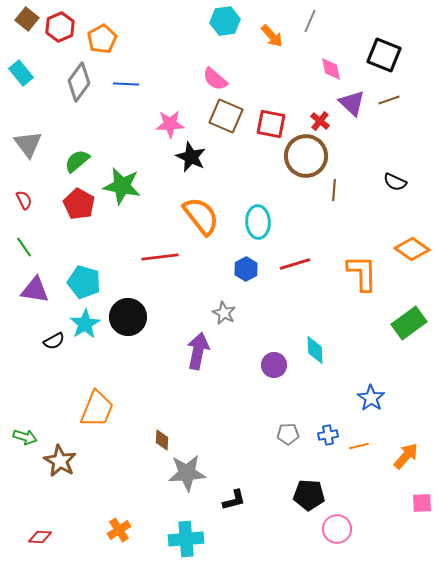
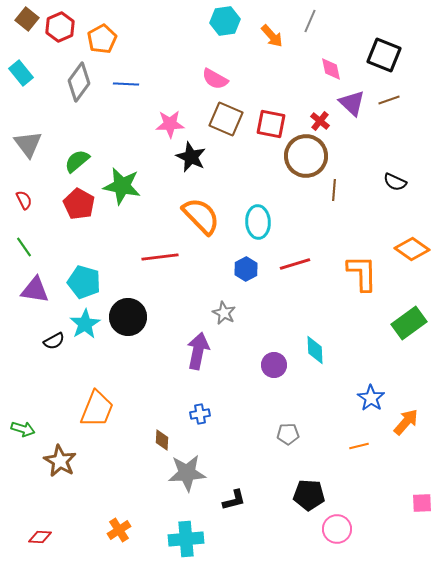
pink semicircle at (215, 79): rotated 12 degrees counterclockwise
brown square at (226, 116): moved 3 px down
orange semicircle at (201, 216): rotated 6 degrees counterclockwise
blue cross at (328, 435): moved 128 px left, 21 px up
green arrow at (25, 437): moved 2 px left, 8 px up
orange arrow at (406, 456): moved 34 px up
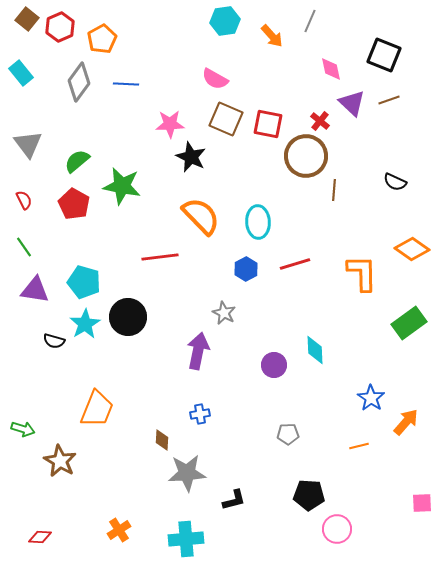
red square at (271, 124): moved 3 px left
red pentagon at (79, 204): moved 5 px left
black semicircle at (54, 341): rotated 45 degrees clockwise
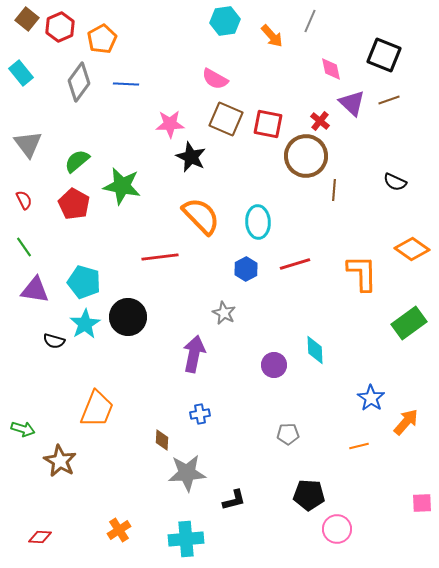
purple arrow at (198, 351): moved 4 px left, 3 px down
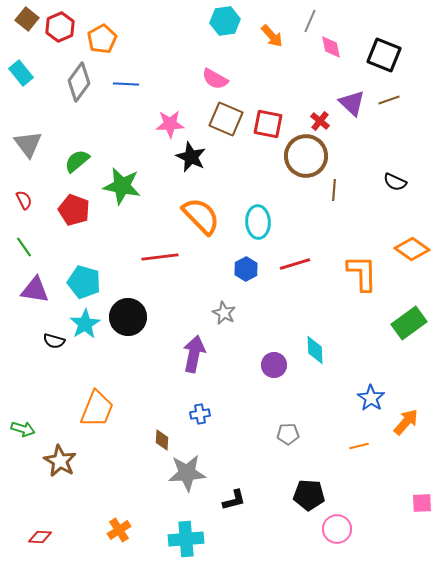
pink diamond at (331, 69): moved 22 px up
red pentagon at (74, 204): moved 6 px down; rotated 8 degrees counterclockwise
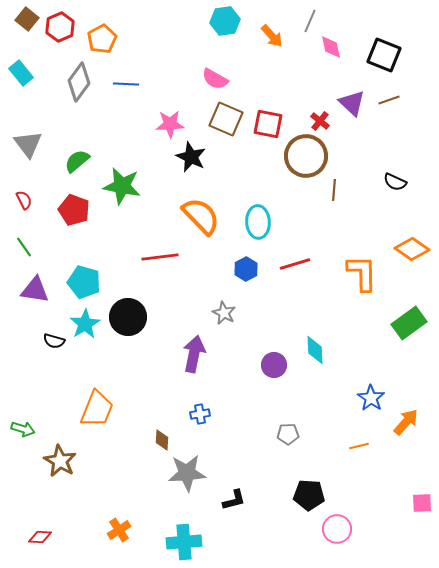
cyan cross at (186, 539): moved 2 px left, 3 px down
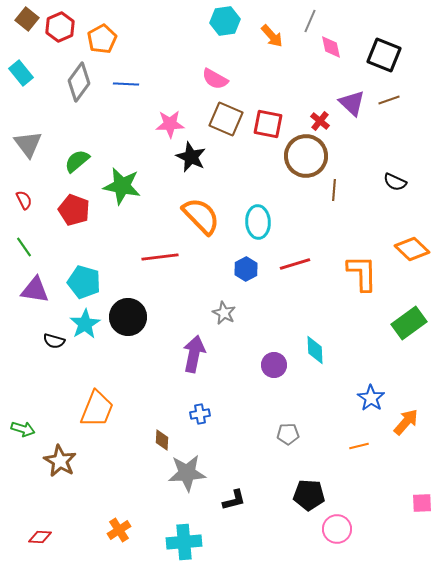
orange diamond at (412, 249): rotated 8 degrees clockwise
